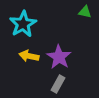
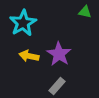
cyan star: moved 1 px up
purple star: moved 3 px up
gray rectangle: moved 1 px left, 2 px down; rotated 12 degrees clockwise
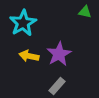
purple star: rotated 10 degrees clockwise
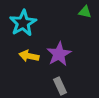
gray rectangle: moved 3 px right; rotated 66 degrees counterclockwise
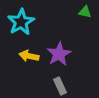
cyan star: moved 2 px left, 1 px up
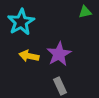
green triangle: rotated 24 degrees counterclockwise
